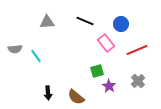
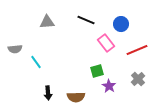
black line: moved 1 px right, 1 px up
cyan line: moved 6 px down
gray cross: moved 2 px up
brown semicircle: rotated 42 degrees counterclockwise
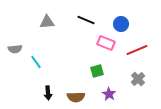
pink rectangle: rotated 30 degrees counterclockwise
purple star: moved 8 px down
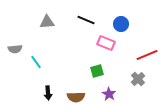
red line: moved 10 px right, 5 px down
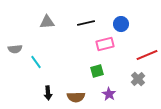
black line: moved 3 px down; rotated 36 degrees counterclockwise
pink rectangle: moved 1 px left, 1 px down; rotated 36 degrees counterclockwise
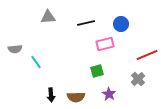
gray triangle: moved 1 px right, 5 px up
black arrow: moved 3 px right, 2 px down
